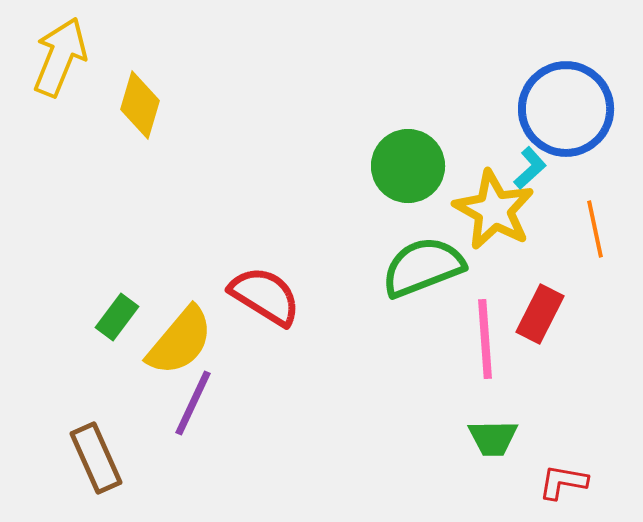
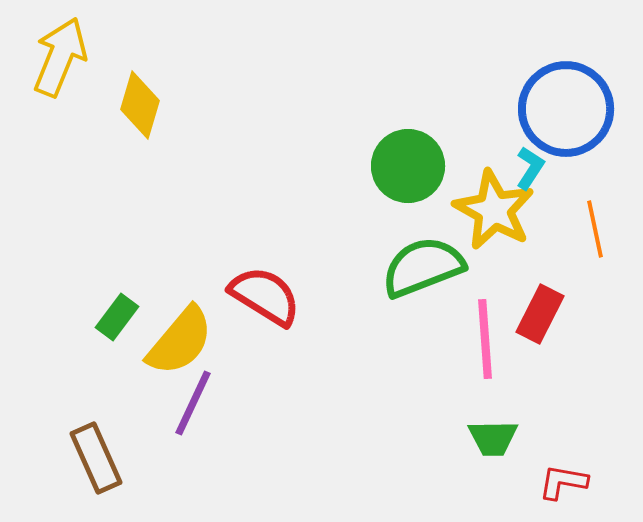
cyan L-shape: rotated 15 degrees counterclockwise
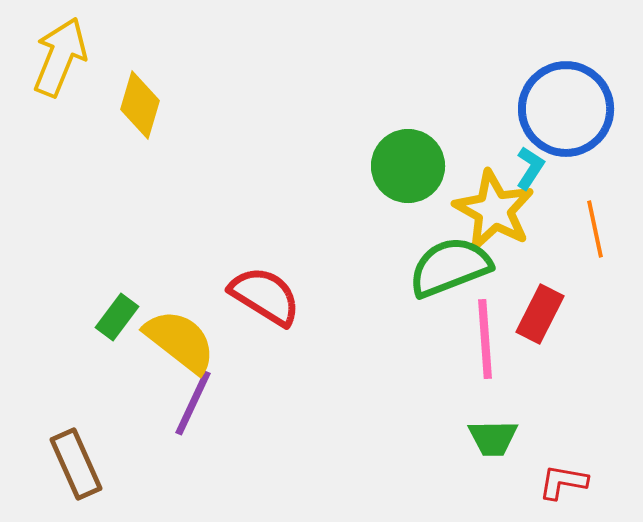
green semicircle: moved 27 px right
yellow semicircle: rotated 92 degrees counterclockwise
brown rectangle: moved 20 px left, 6 px down
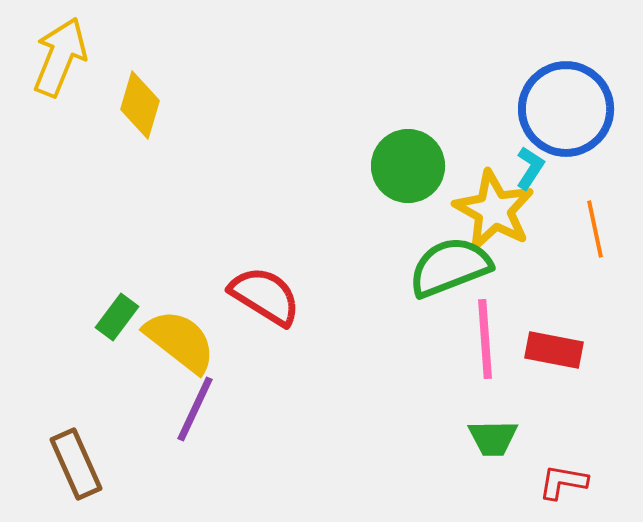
red rectangle: moved 14 px right, 36 px down; rotated 74 degrees clockwise
purple line: moved 2 px right, 6 px down
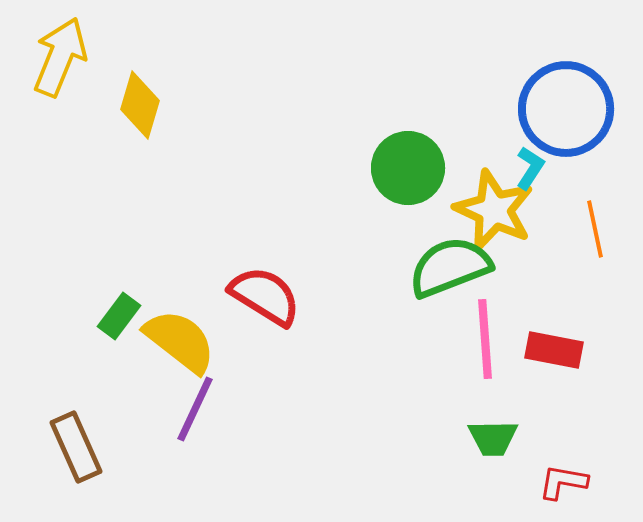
green circle: moved 2 px down
yellow star: rotated 4 degrees counterclockwise
green rectangle: moved 2 px right, 1 px up
brown rectangle: moved 17 px up
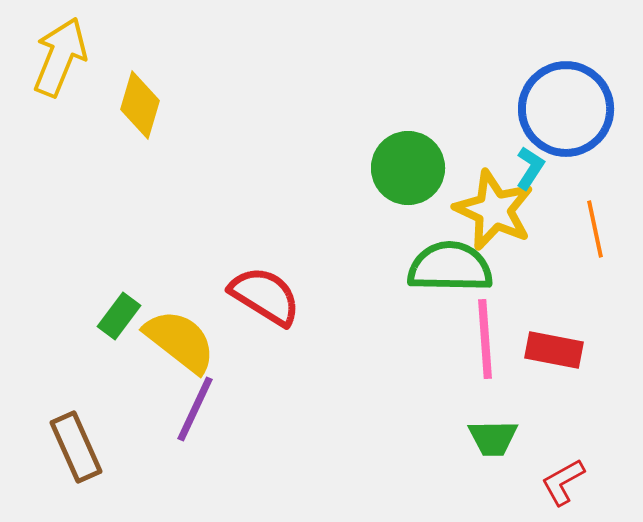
green semicircle: rotated 22 degrees clockwise
red L-shape: rotated 39 degrees counterclockwise
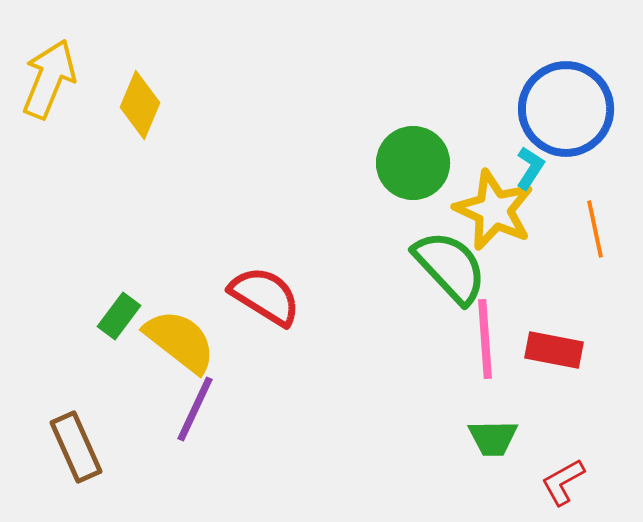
yellow arrow: moved 11 px left, 22 px down
yellow diamond: rotated 6 degrees clockwise
green circle: moved 5 px right, 5 px up
green semicircle: rotated 46 degrees clockwise
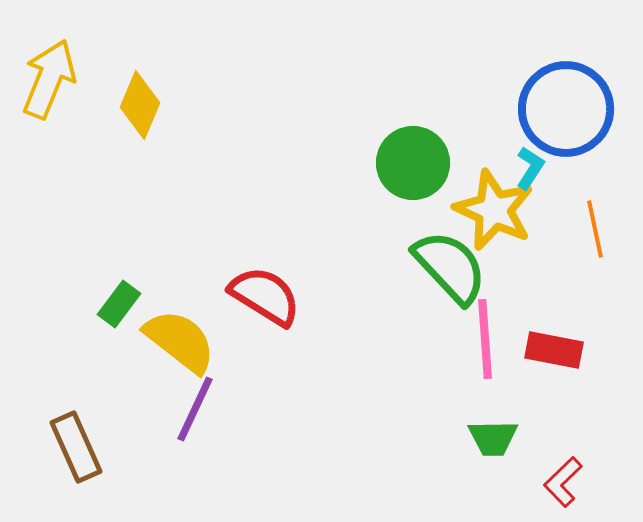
green rectangle: moved 12 px up
red L-shape: rotated 15 degrees counterclockwise
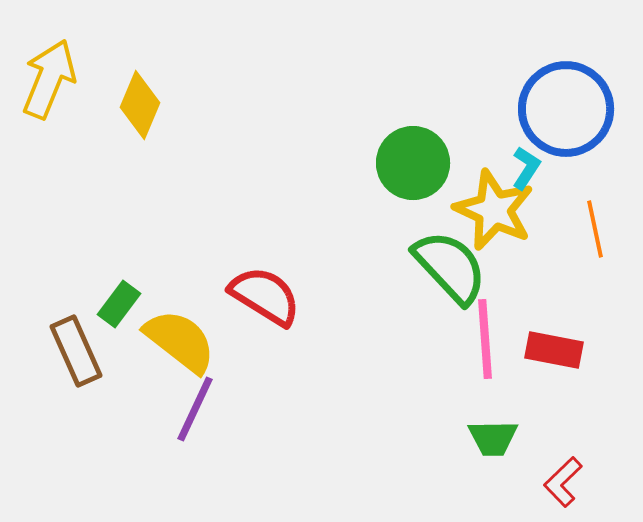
cyan L-shape: moved 4 px left
brown rectangle: moved 96 px up
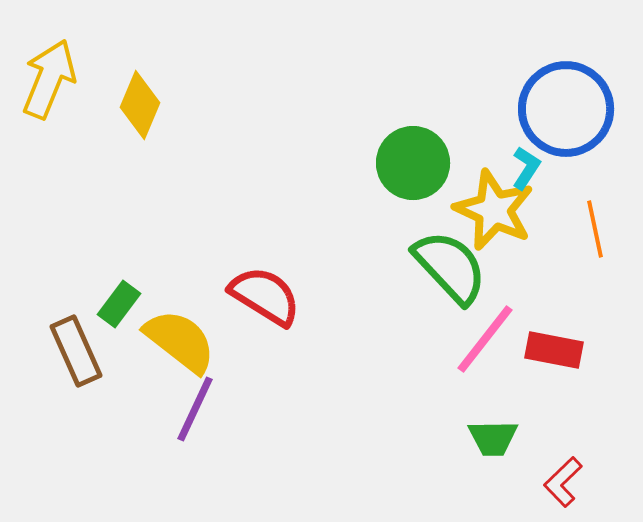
pink line: rotated 42 degrees clockwise
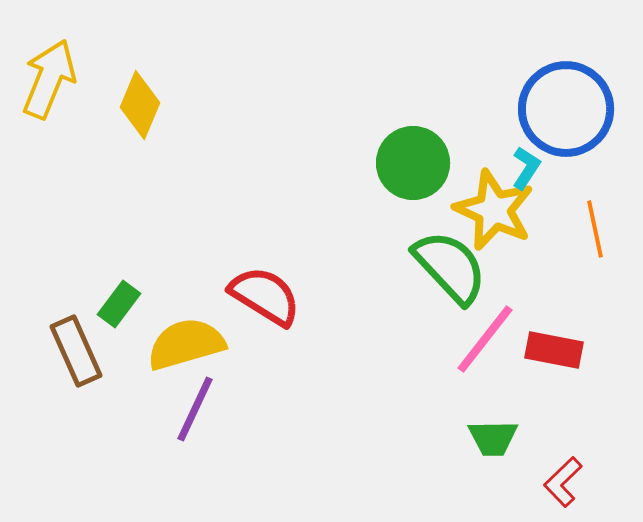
yellow semicircle: moved 6 px right, 3 px down; rotated 54 degrees counterclockwise
